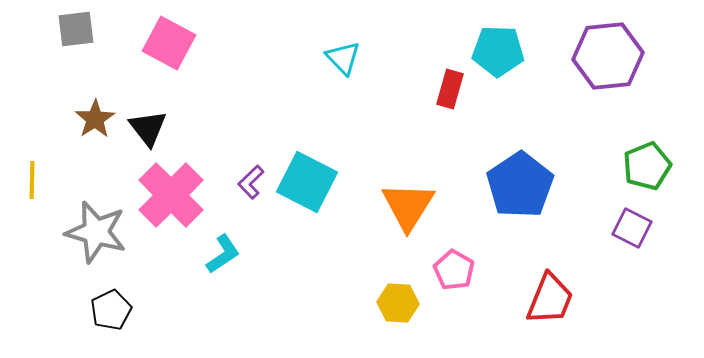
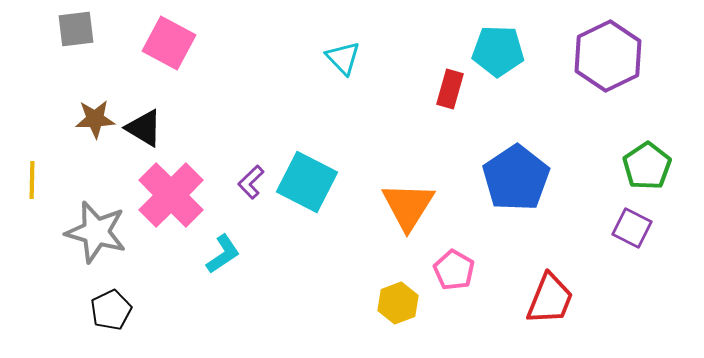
purple hexagon: rotated 20 degrees counterclockwise
brown star: rotated 30 degrees clockwise
black triangle: moved 4 px left; rotated 21 degrees counterclockwise
green pentagon: rotated 12 degrees counterclockwise
blue pentagon: moved 4 px left, 7 px up
yellow hexagon: rotated 24 degrees counterclockwise
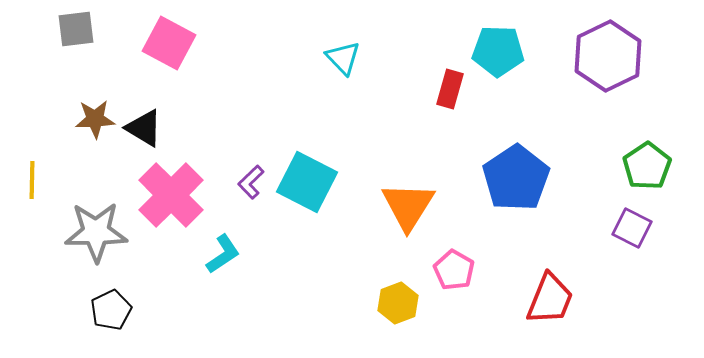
gray star: rotated 16 degrees counterclockwise
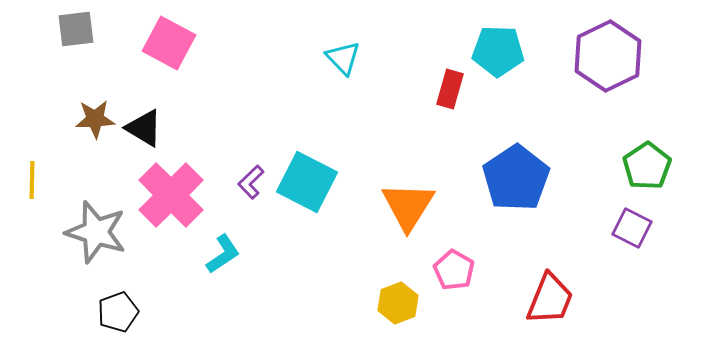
gray star: rotated 18 degrees clockwise
black pentagon: moved 7 px right, 2 px down; rotated 6 degrees clockwise
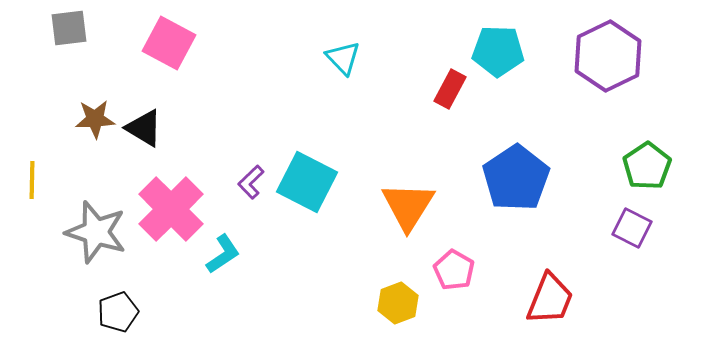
gray square: moved 7 px left, 1 px up
red rectangle: rotated 12 degrees clockwise
pink cross: moved 14 px down
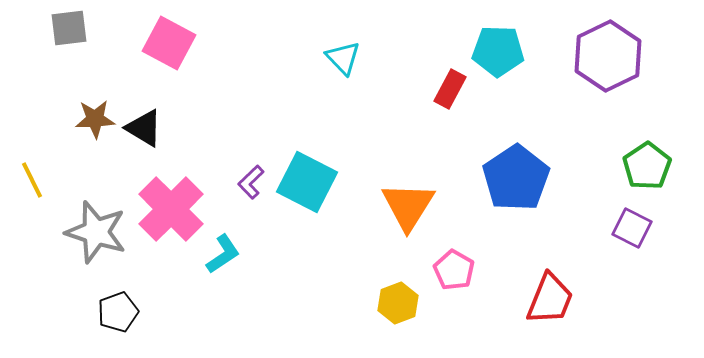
yellow line: rotated 27 degrees counterclockwise
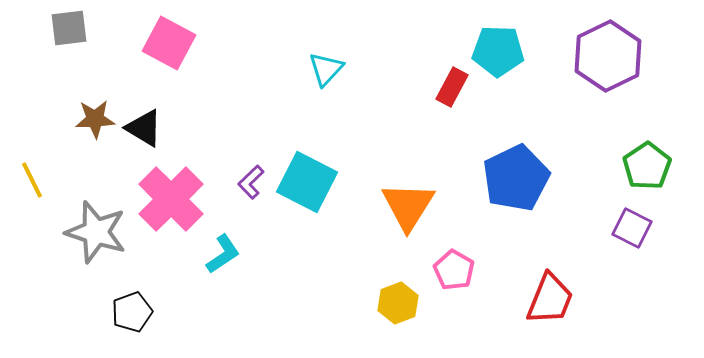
cyan triangle: moved 17 px left, 11 px down; rotated 27 degrees clockwise
red rectangle: moved 2 px right, 2 px up
blue pentagon: rotated 8 degrees clockwise
pink cross: moved 10 px up
black pentagon: moved 14 px right
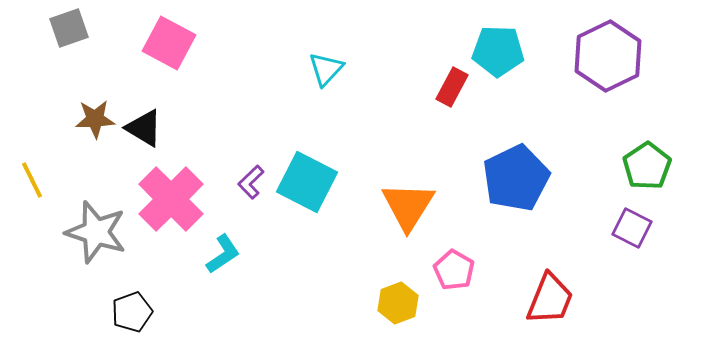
gray square: rotated 12 degrees counterclockwise
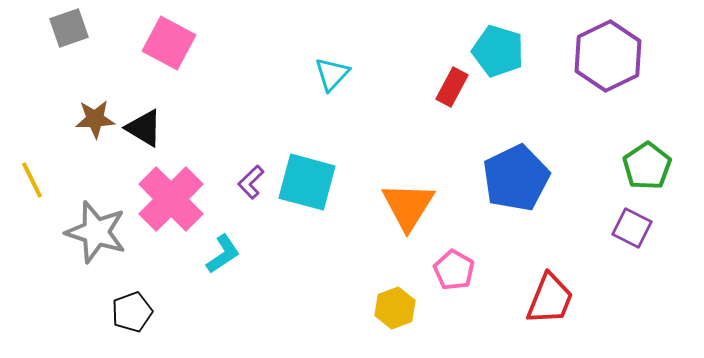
cyan pentagon: rotated 15 degrees clockwise
cyan triangle: moved 6 px right, 5 px down
cyan square: rotated 12 degrees counterclockwise
yellow hexagon: moved 3 px left, 5 px down
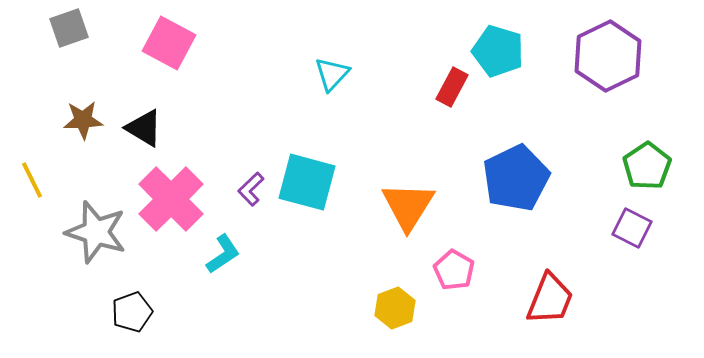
brown star: moved 12 px left, 1 px down
purple L-shape: moved 7 px down
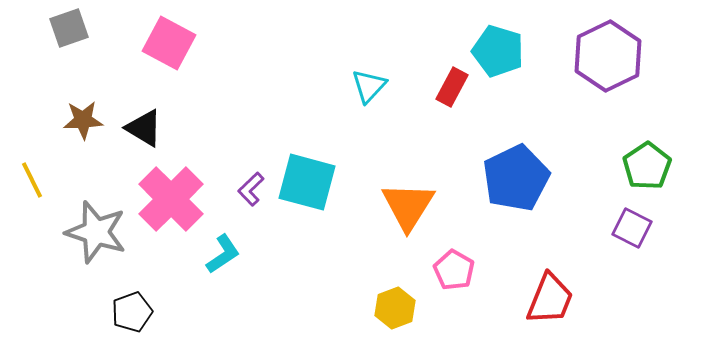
cyan triangle: moved 37 px right, 12 px down
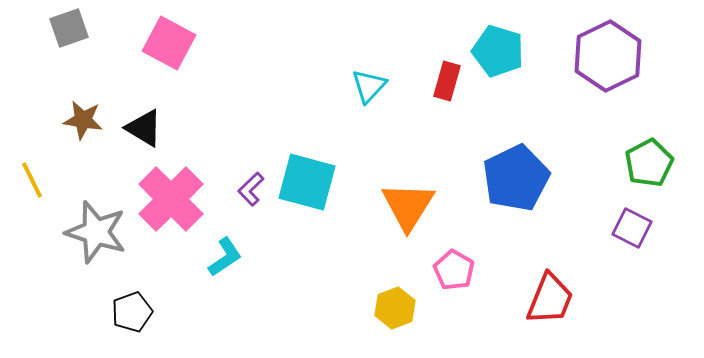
red rectangle: moved 5 px left, 6 px up; rotated 12 degrees counterclockwise
brown star: rotated 12 degrees clockwise
green pentagon: moved 2 px right, 3 px up; rotated 6 degrees clockwise
cyan L-shape: moved 2 px right, 3 px down
